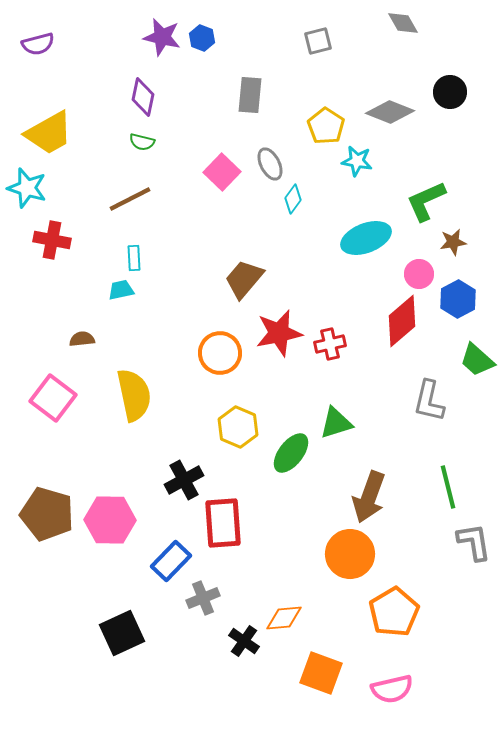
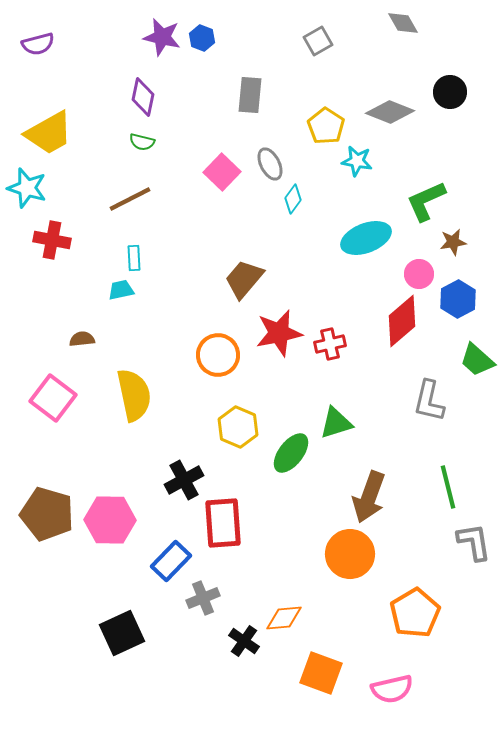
gray square at (318, 41): rotated 16 degrees counterclockwise
orange circle at (220, 353): moved 2 px left, 2 px down
orange pentagon at (394, 612): moved 21 px right, 1 px down
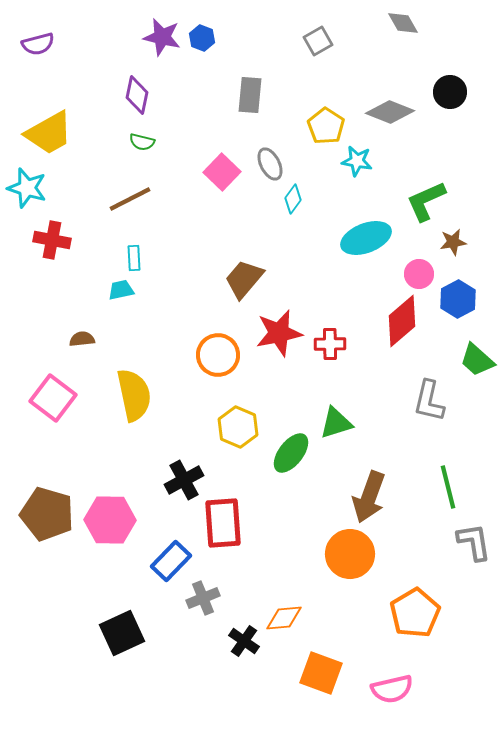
purple diamond at (143, 97): moved 6 px left, 2 px up
red cross at (330, 344): rotated 12 degrees clockwise
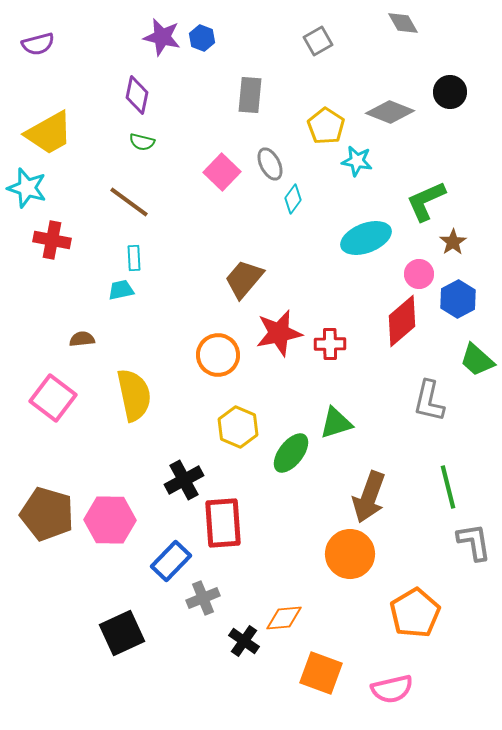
brown line at (130, 199): moved 1 px left, 3 px down; rotated 63 degrees clockwise
brown star at (453, 242): rotated 24 degrees counterclockwise
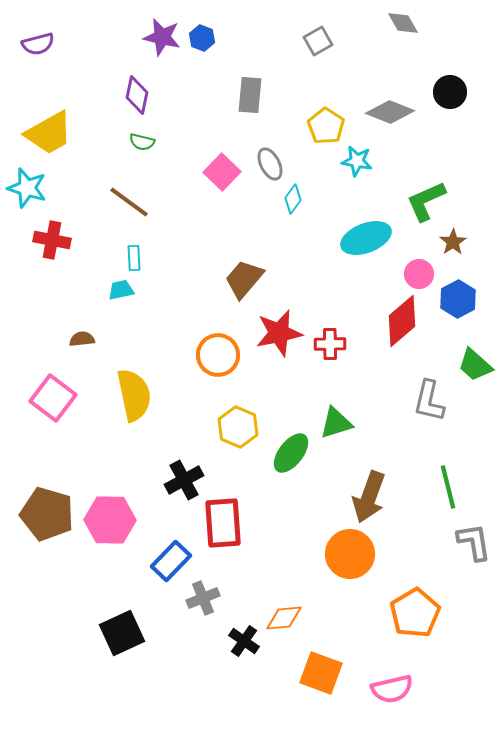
green trapezoid at (477, 360): moved 2 px left, 5 px down
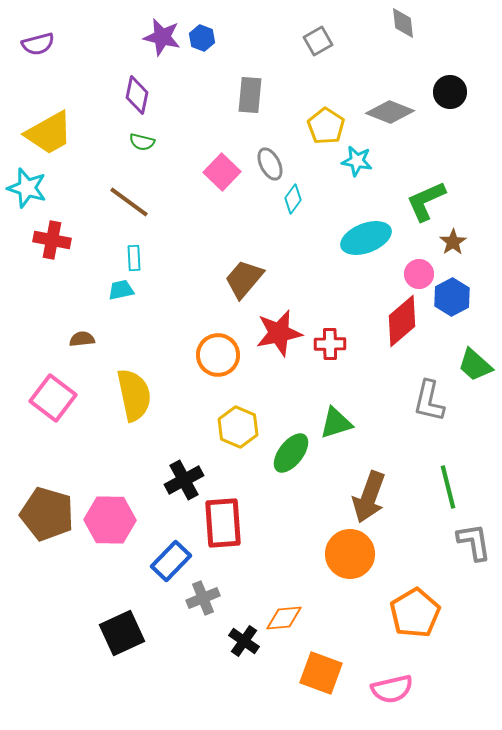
gray diamond at (403, 23): rotated 24 degrees clockwise
blue hexagon at (458, 299): moved 6 px left, 2 px up
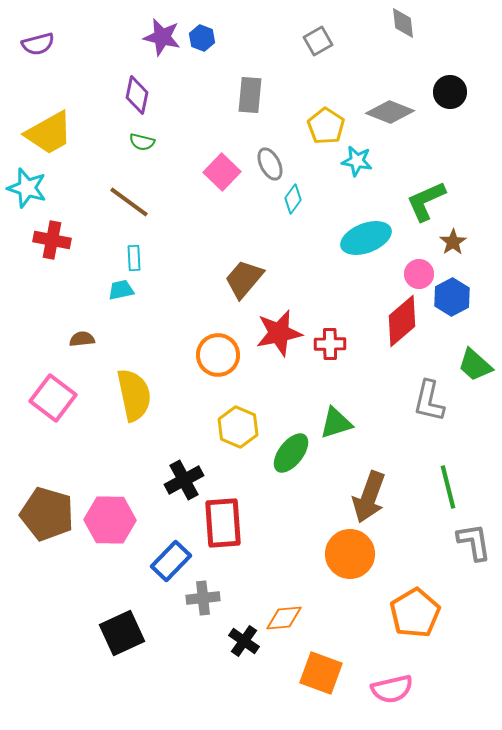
gray cross at (203, 598): rotated 16 degrees clockwise
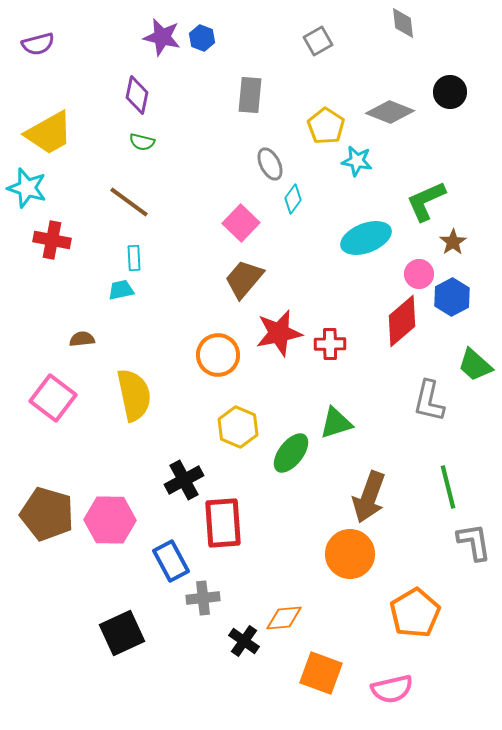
pink square at (222, 172): moved 19 px right, 51 px down
blue rectangle at (171, 561): rotated 72 degrees counterclockwise
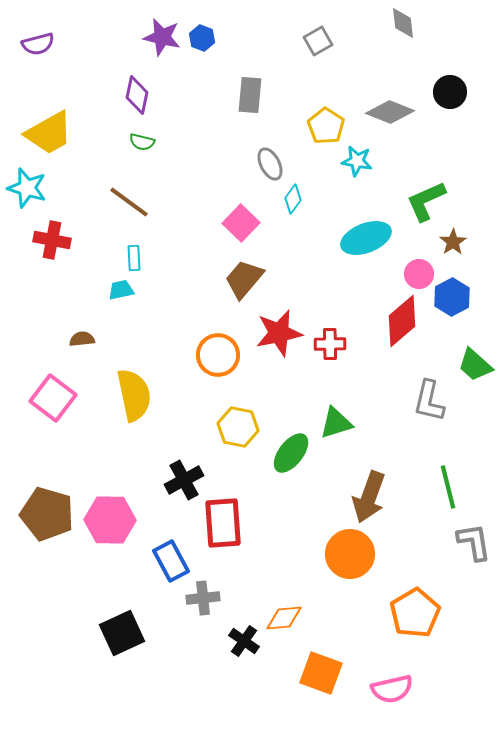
yellow hexagon at (238, 427): rotated 12 degrees counterclockwise
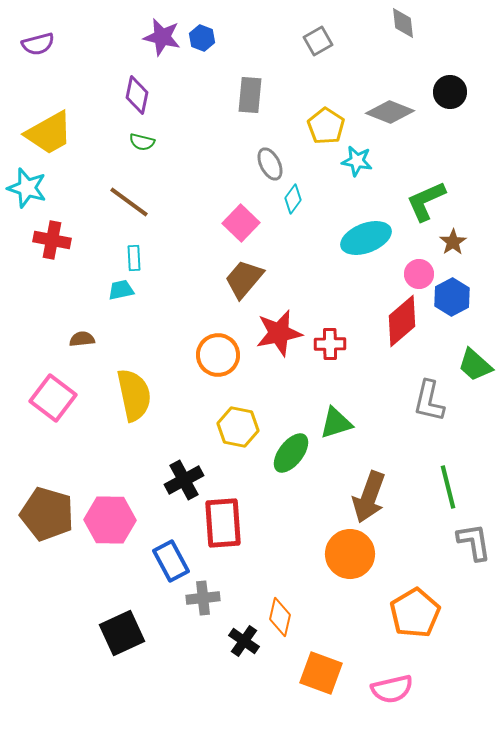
orange diamond at (284, 618): moved 4 px left, 1 px up; rotated 72 degrees counterclockwise
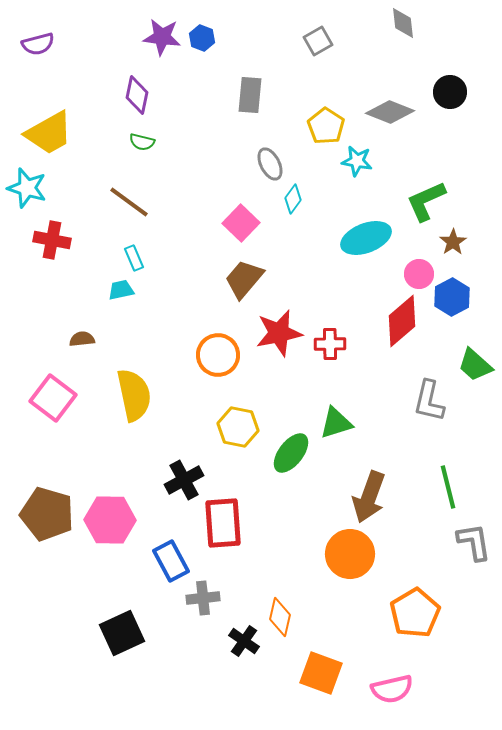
purple star at (162, 37): rotated 6 degrees counterclockwise
cyan rectangle at (134, 258): rotated 20 degrees counterclockwise
